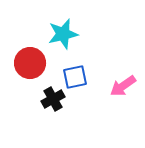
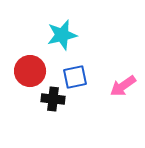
cyan star: moved 1 px left, 1 px down
red circle: moved 8 px down
black cross: rotated 35 degrees clockwise
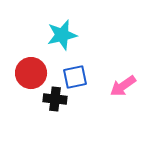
red circle: moved 1 px right, 2 px down
black cross: moved 2 px right
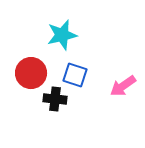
blue square: moved 2 px up; rotated 30 degrees clockwise
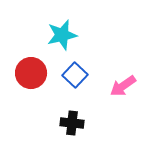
blue square: rotated 25 degrees clockwise
black cross: moved 17 px right, 24 px down
